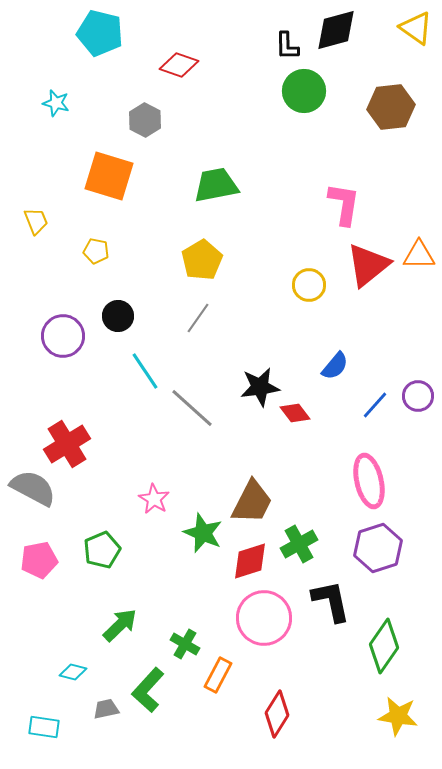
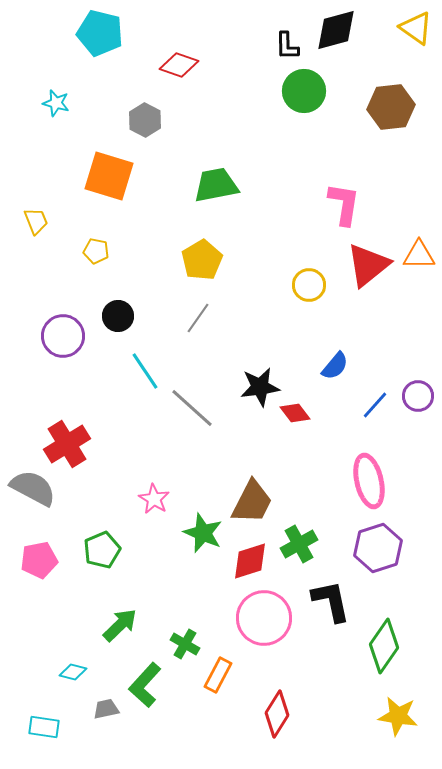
green L-shape at (148, 690): moved 3 px left, 5 px up
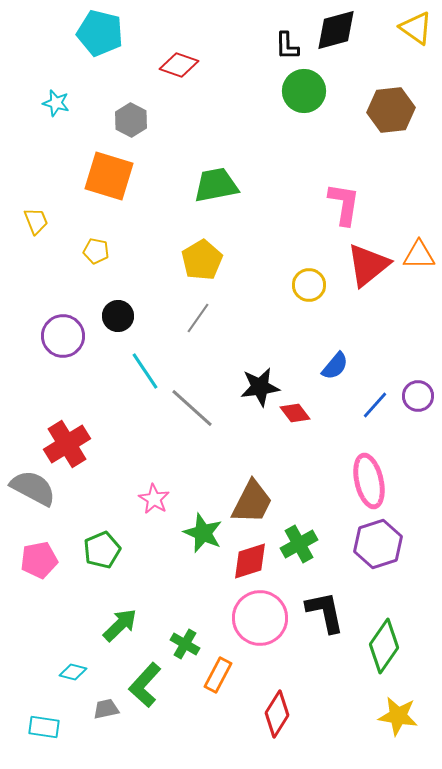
brown hexagon at (391, 107): moved 3 px down
gray hexagon at (145, 120): moved 14 px left
purple hexagon at (378, 548): moved 4 px up
black L-shape at (331, 601): moved 6 px left, 11 px down
pink circle at (264, 618): moved 4 px left
